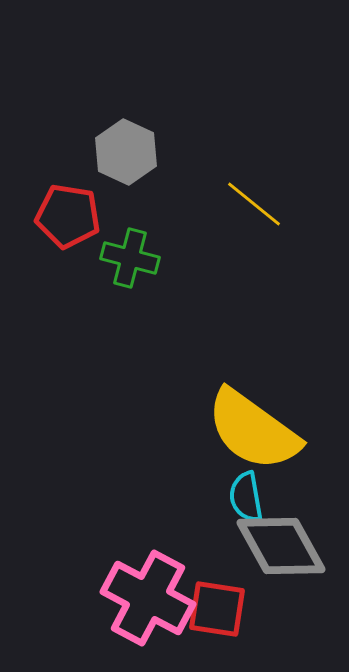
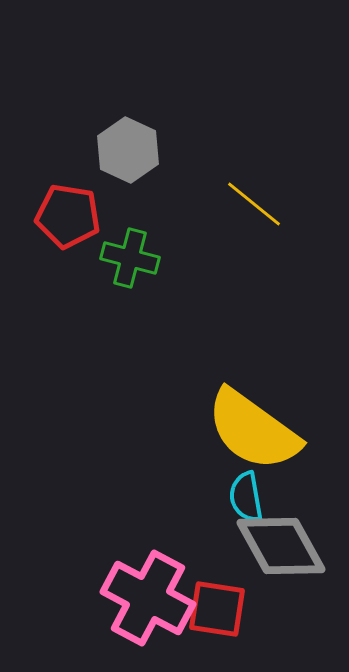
gray hexagon: moved 2 px right, 2 px up
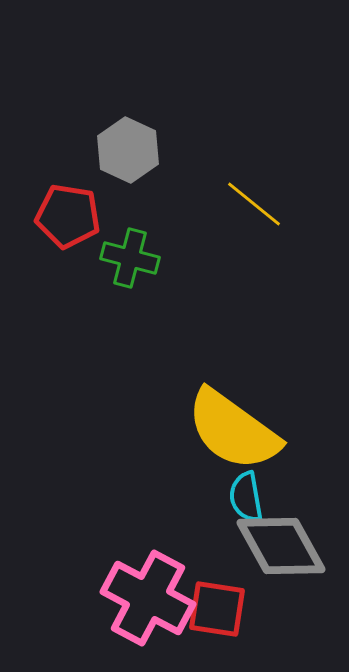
yellow semicircle: moved 20 px left
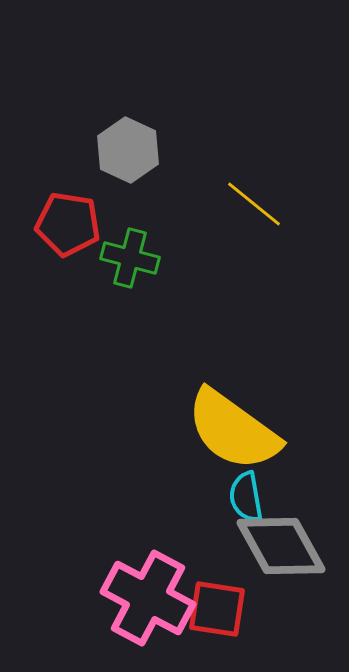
red pentagon: moved 8 px down
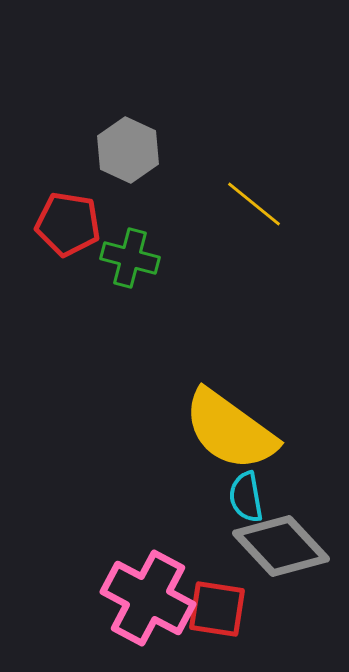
yellow semicircle: moved 3 px left
gray diamond: rotated 14 degrees counterclockwise
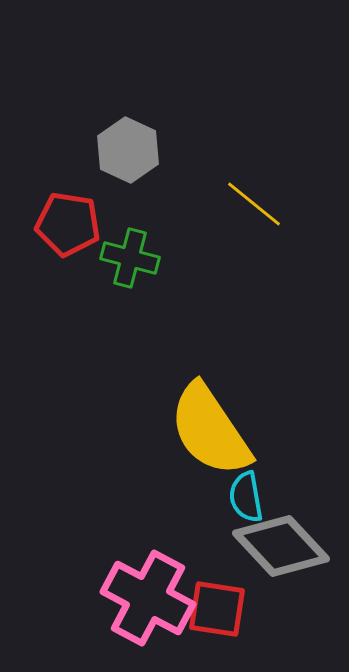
yellow semicircle: moved 20 px left; rotated 20 degrees clockwise
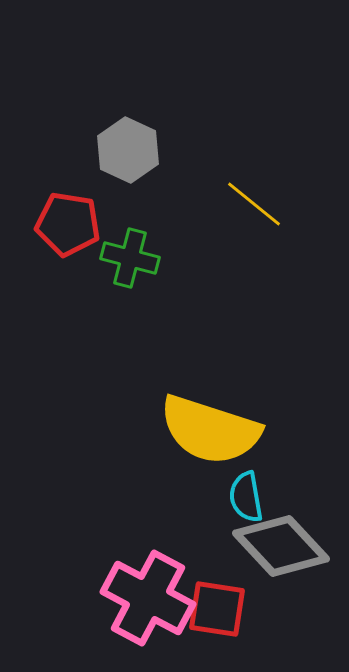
yellow semicircle: rotated 38 degrees counterclockwise
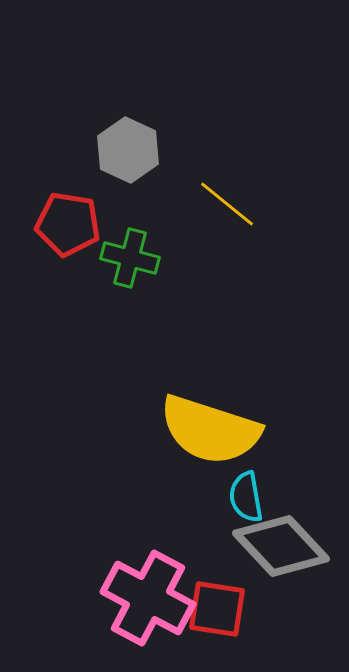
yellow line: moved 27 px left
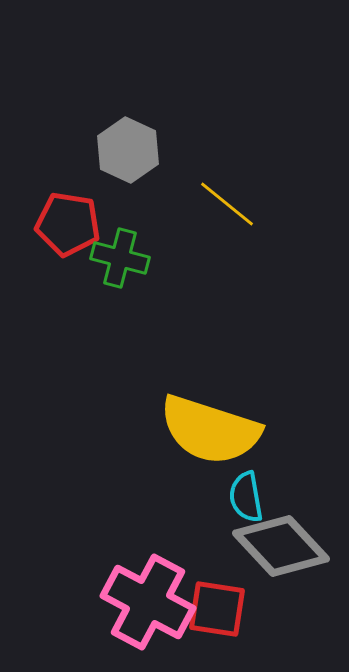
green cross: moved 10 px left
pink cross: moved 4 px down
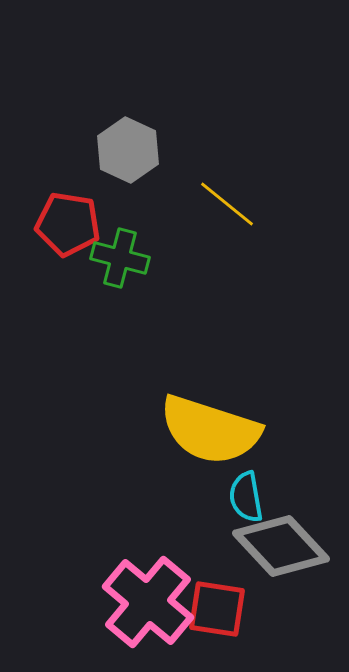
pink cross: rotated 12 degrees clockwise
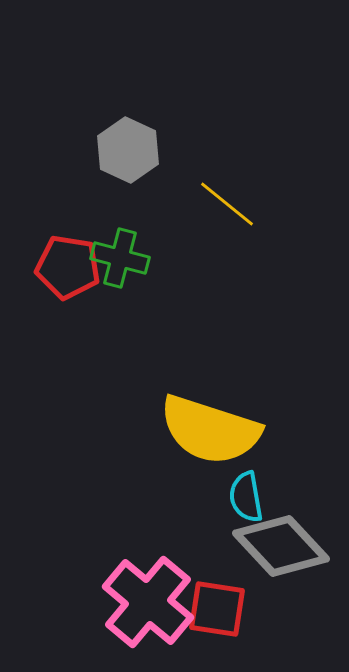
red pentagon: moved 43 px down
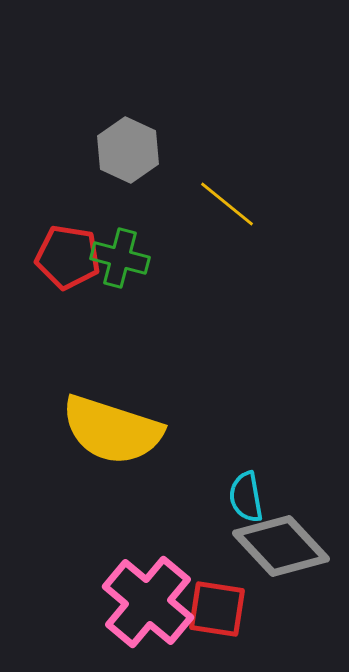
red pentagon: moved 10 px up
yellow semicircle: moved 98 px left
